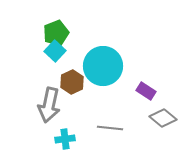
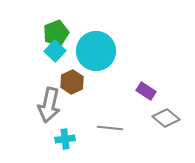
cyan circle: moved 7 px left, 15 px up
gray diamond: moved 3 px right
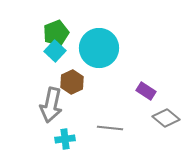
cyan circle: moved 3 px right, 3 px up
gray arrow: moved 2 px right
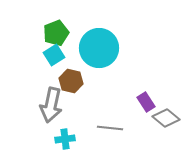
cyan square: moved 1 px left, 4 px down; rotated 15 degrees clockwise
brown hexagon: moved 1 px left, 1 px up; rotated 20 degrees counterclockwise
purple rectangle: moved 11 px down; rotated 24 degrees clockwise
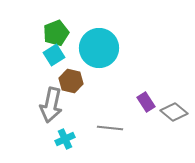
gray diamond: moved 8 px right, 6 px up
cyan cross: rotated 18 degrees counterclockwise
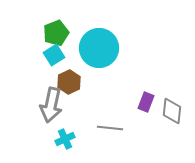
brown hexagon: moved 2 px left, 1 px down; rotated 20 degrees clockwise
purple rectangle: rotated 54 degrees clockwise
gray diamond: moved 2 px left, 1 px up; rotated 56 degrees clockwise
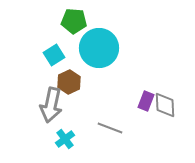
green pentagon: moved 18 px right, 12 px up; rotated 25 degrees clockwise
purple rectangle: moved 1 px up
gray diamond: moved 7 px left, 6 px up; rotated 8 degrees counterclockwise
gray line: rotated 15 degrees clockwise
cyan cross: rotated 12 degrees counterclockwise
